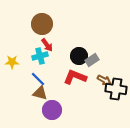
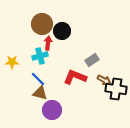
red arrow: moved 1 px right, 2 px up; rotated 136 degrees counterclockwise
black circle: moved 17 px left, 25 px up
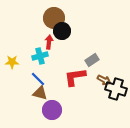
brown circle: moved 12 px right, 6 px up
red arrow: moved 1 px right, 1 px up
red L-shape: rotated 30 degrees counterclockwise
black cross: rotated 10 degrees clockwise
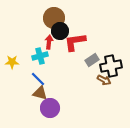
black circle: moved 2 px left
red L-shape: moved 35 px up
black cross: moved 5 px left, 23 px up; rotated 30 degrees counterclockwise
purple circle: moved 2 px left, 2 px up
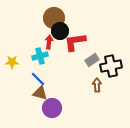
brown arrow: moved 7 px left, 5 px down; rotated 120 degrees counterclockwise
purple circle: moved 2 px right
